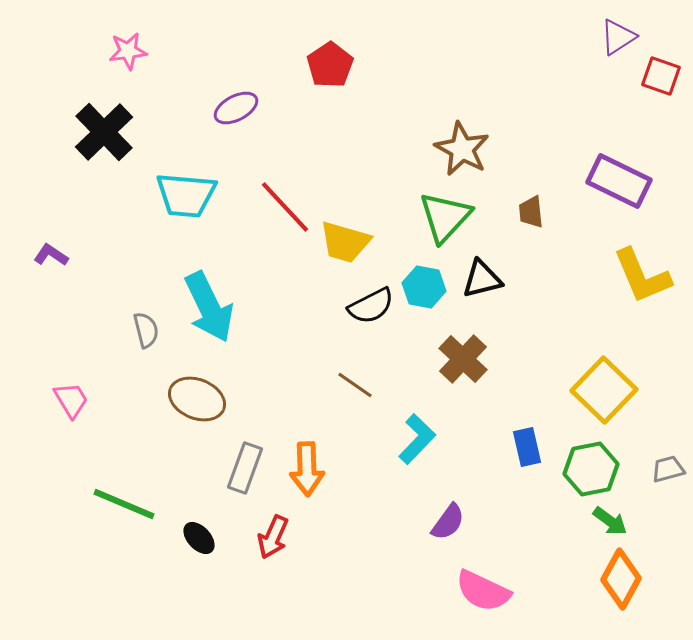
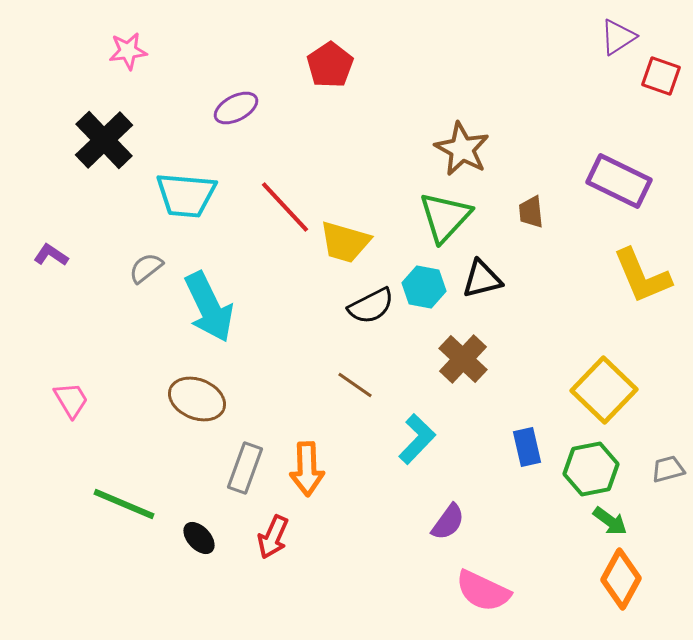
black cross: moved 8 px down
gray semicircle: moved 62 px up; rotated 114 degrees counterclockwise
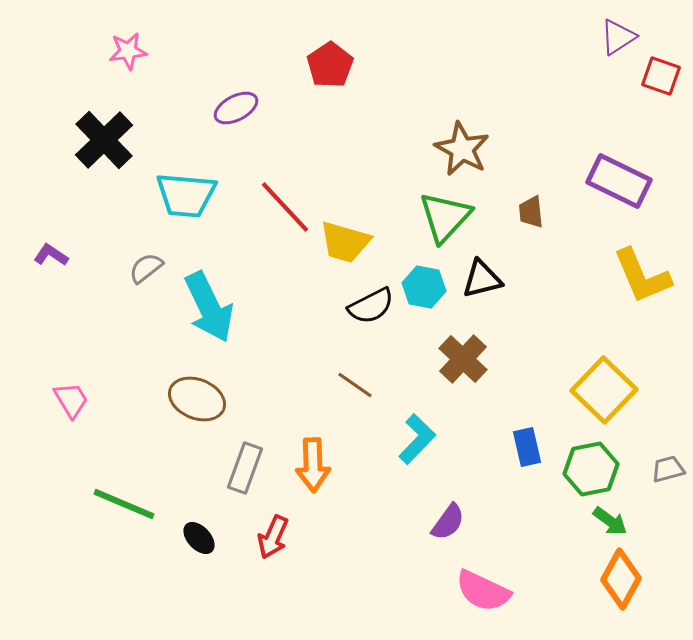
orange arrow: moved 6 px right, 4 px up
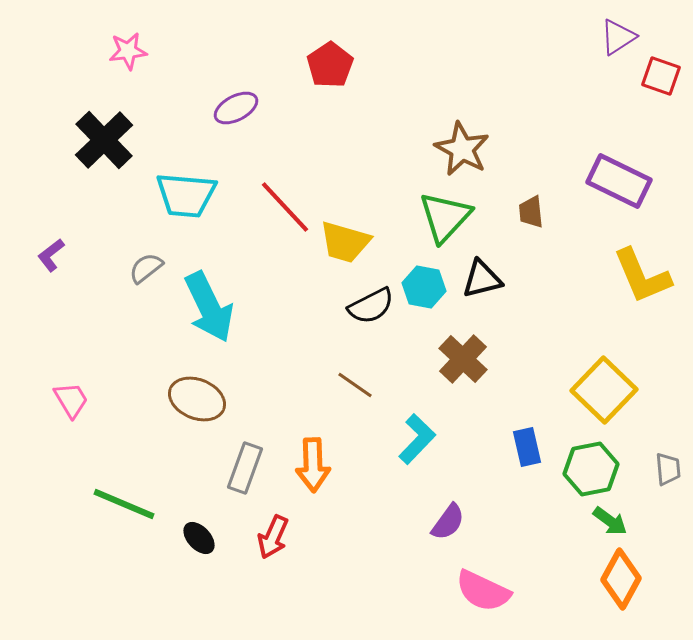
purple L-shape: rotated 72 degrees counterclockwise
gray trapezoid: rotated 100 degrees clockwise
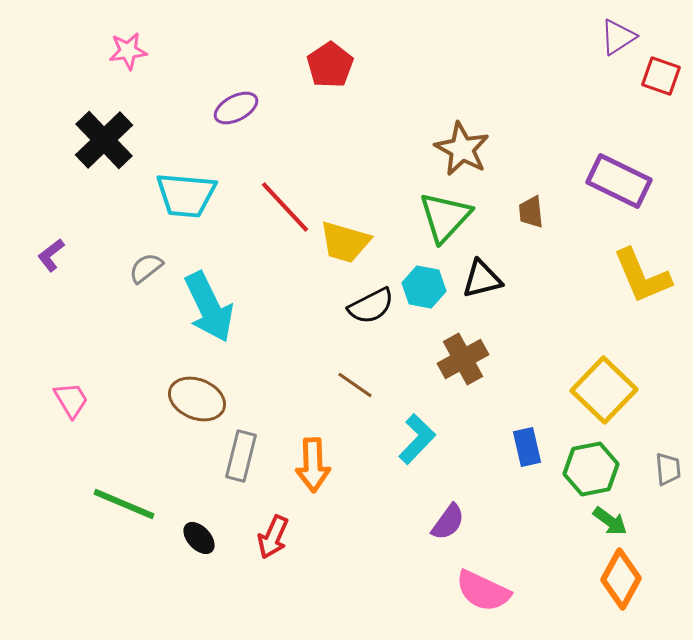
brown cross: rotated 18 degrees clockwise
gray rectangle: moved 4 px left, 12 px up; rotated 6 degrees counterclockwise
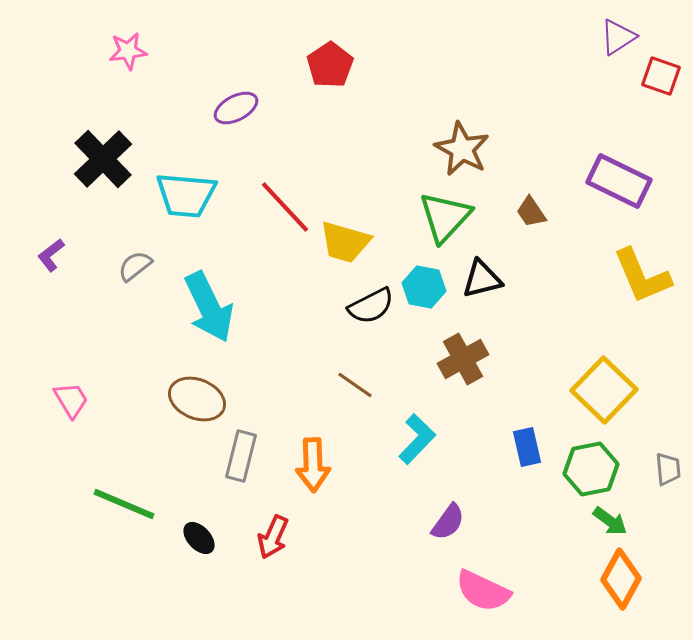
black cross: moved 1 px left, 19 px down
brown trapezoid: rotated 28 degrees counterclockwise
gray semicircle: moved 11 px left, 2 px up
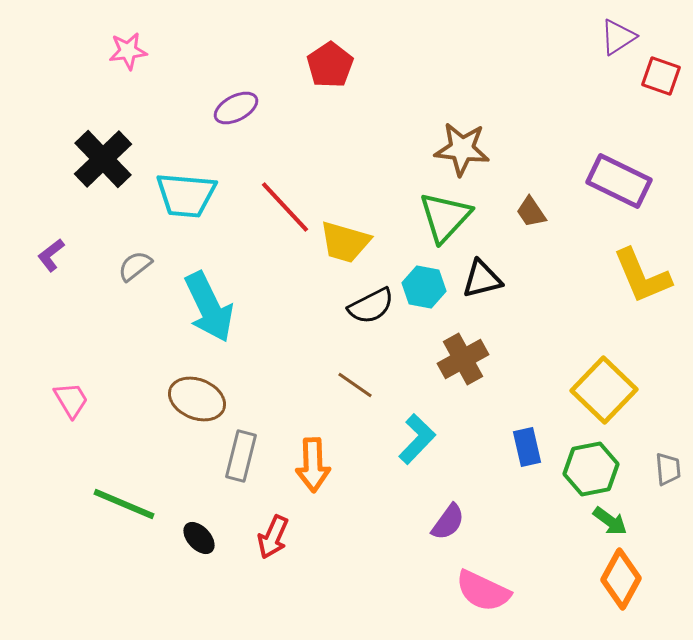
brown star: rotated 22 degrees counterclockwise
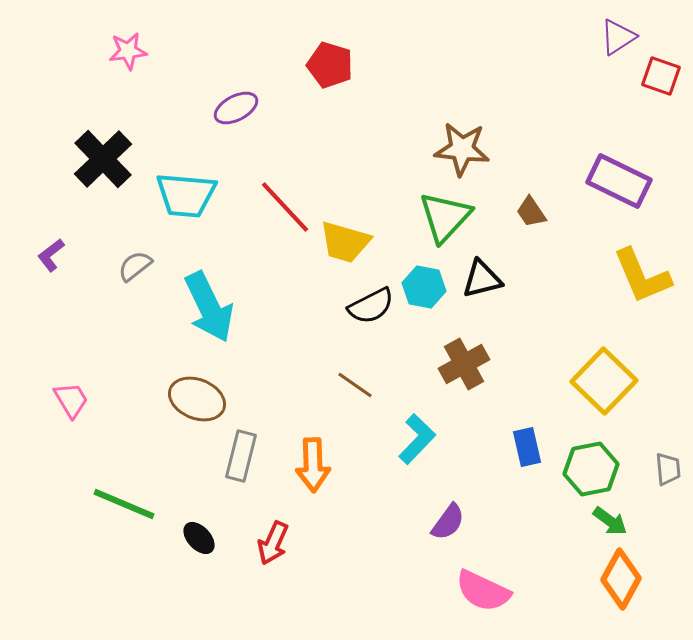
red pentagon: rotated 21 degrees counterclockwise
brown cross: moved 1 px right, 5 px down
yellow square: moved 9 px up
red arrow: moved 6 px down
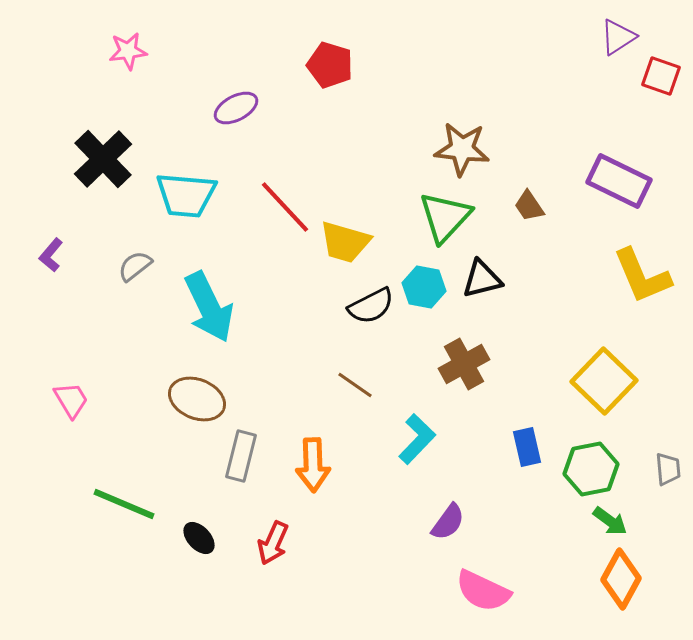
brown trapezoid: moved 2 px left, 6 px up
purple L-shape: rotated 12 degrees counterclockwise
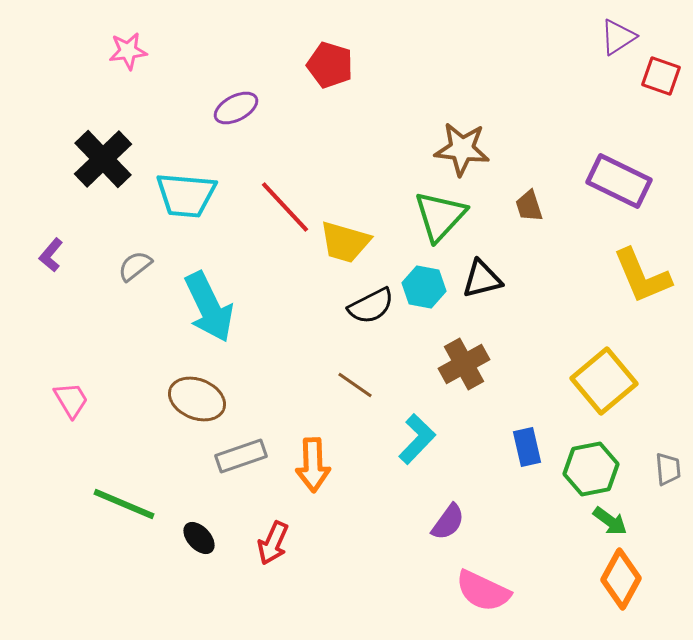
brown trapezoid: rotated 16 degrees clockwise
green triangle: moved 5 px left, 1 px up
yellow square: rotated 6 degrees clockwise
gray rectangle: rotated 57 degrees clockwise
